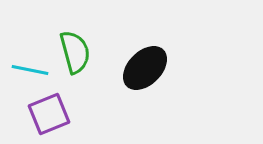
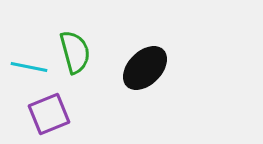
cyan line: moved 1 px left, 3 px up
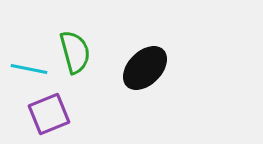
cyan line: moved 2 px down
